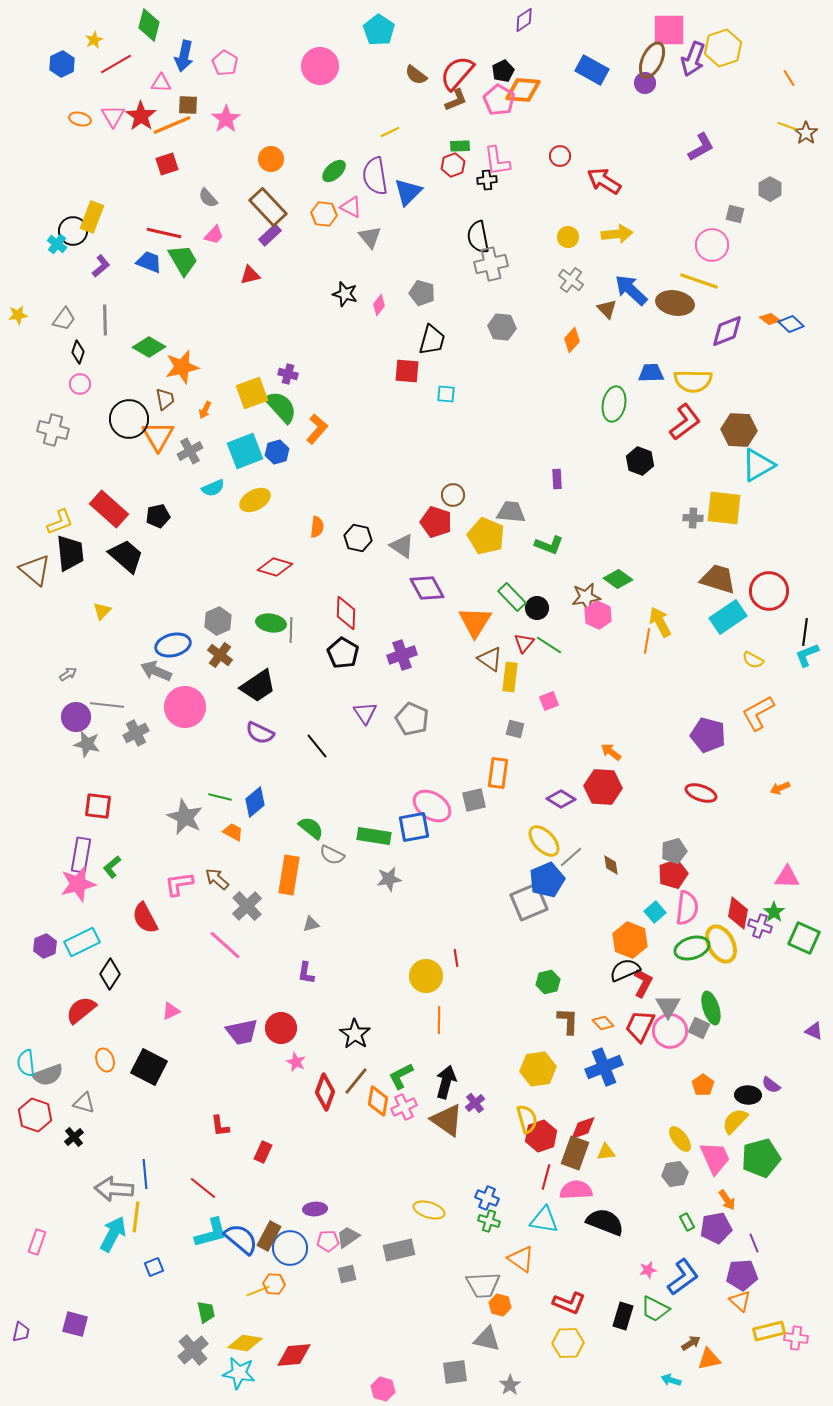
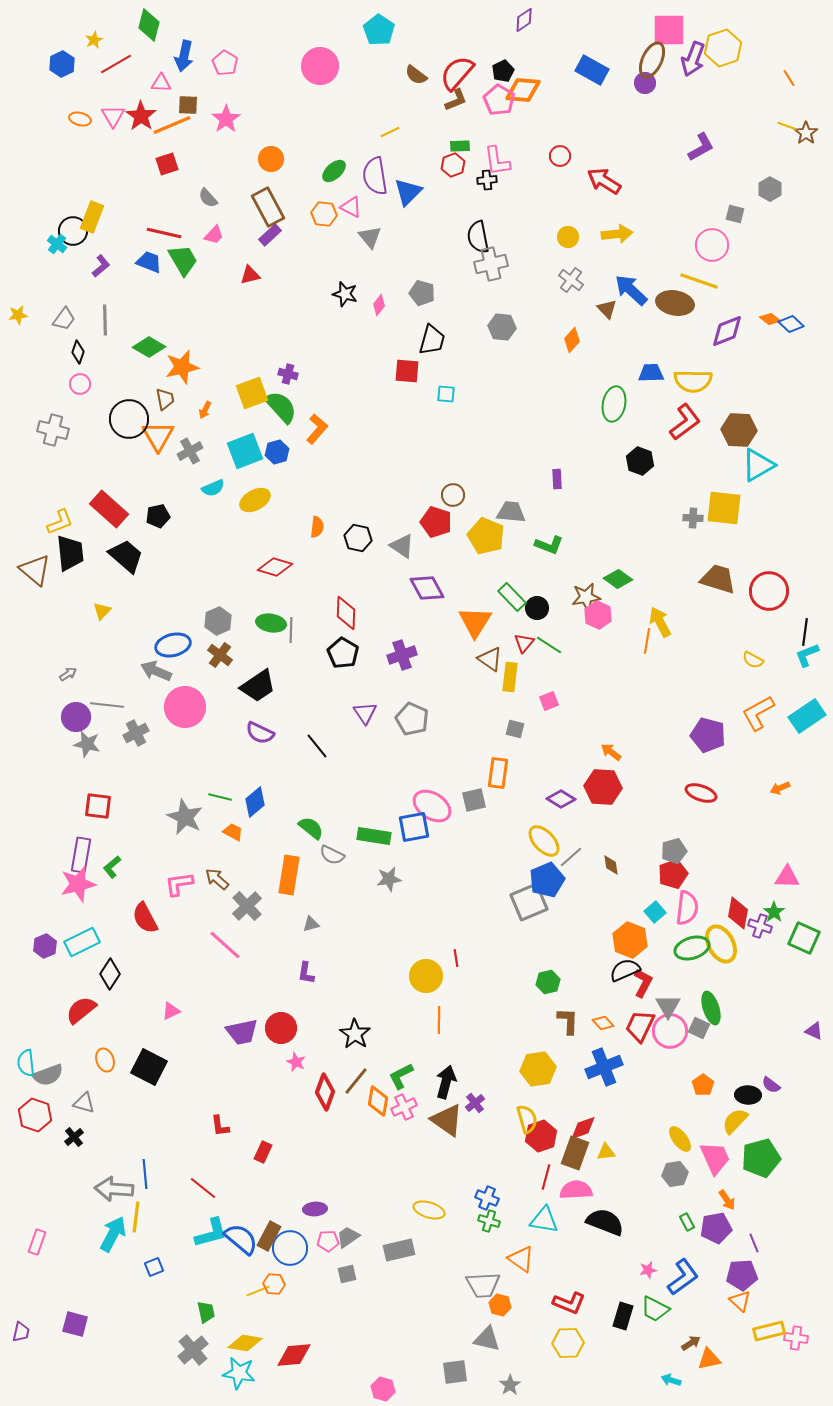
brown rectangle at (268, 207): rotated 15 degrees clockwise
cyan rectangle at (728, 617): moved 79 px right, 99 px down
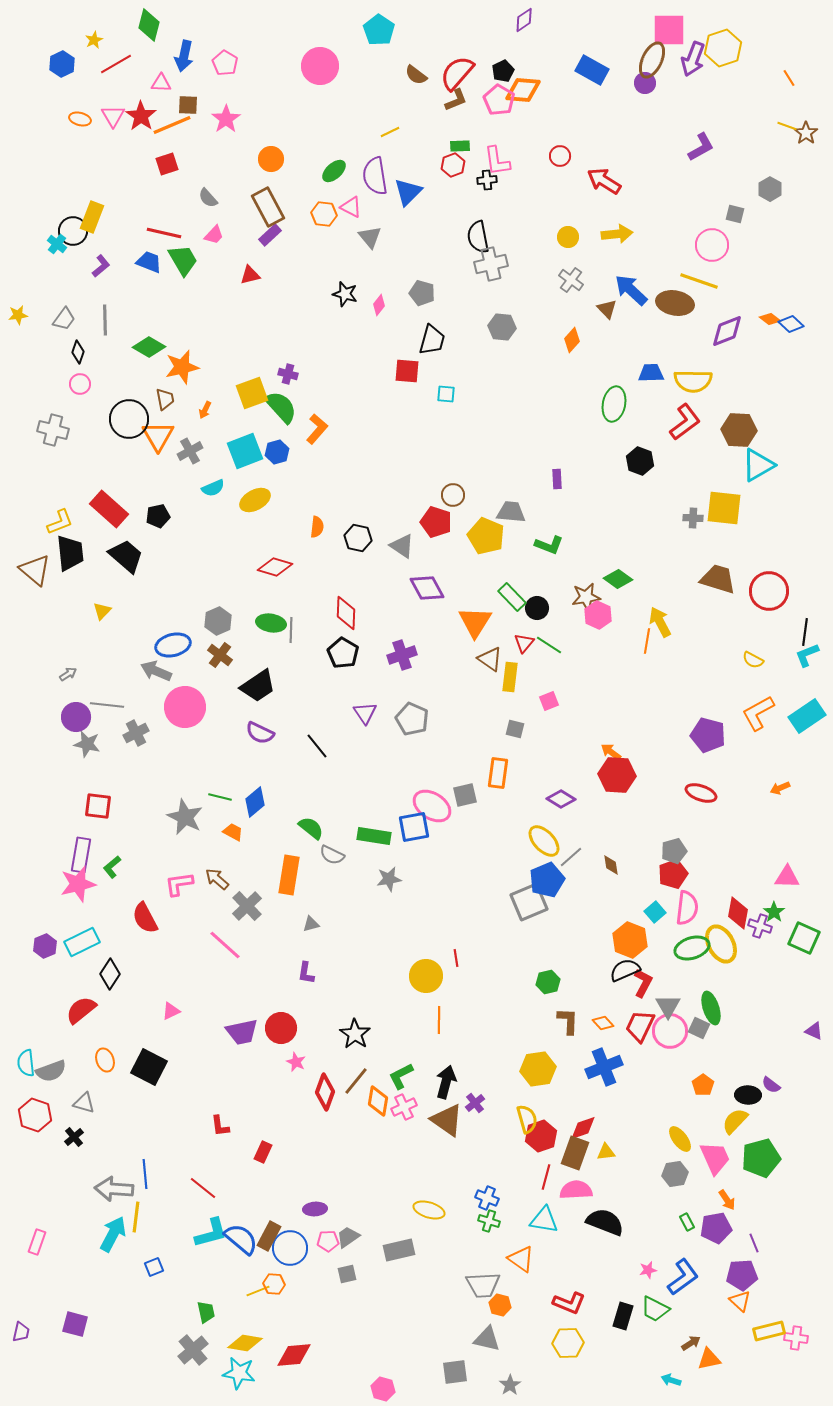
red hexagon at (603, 787): moved 14 px right, 12 px up
gray square at (474, 800): moved 9 px left, 5 px up
gray semicircle at (48, 1075): moved 3 px right, 4 px up
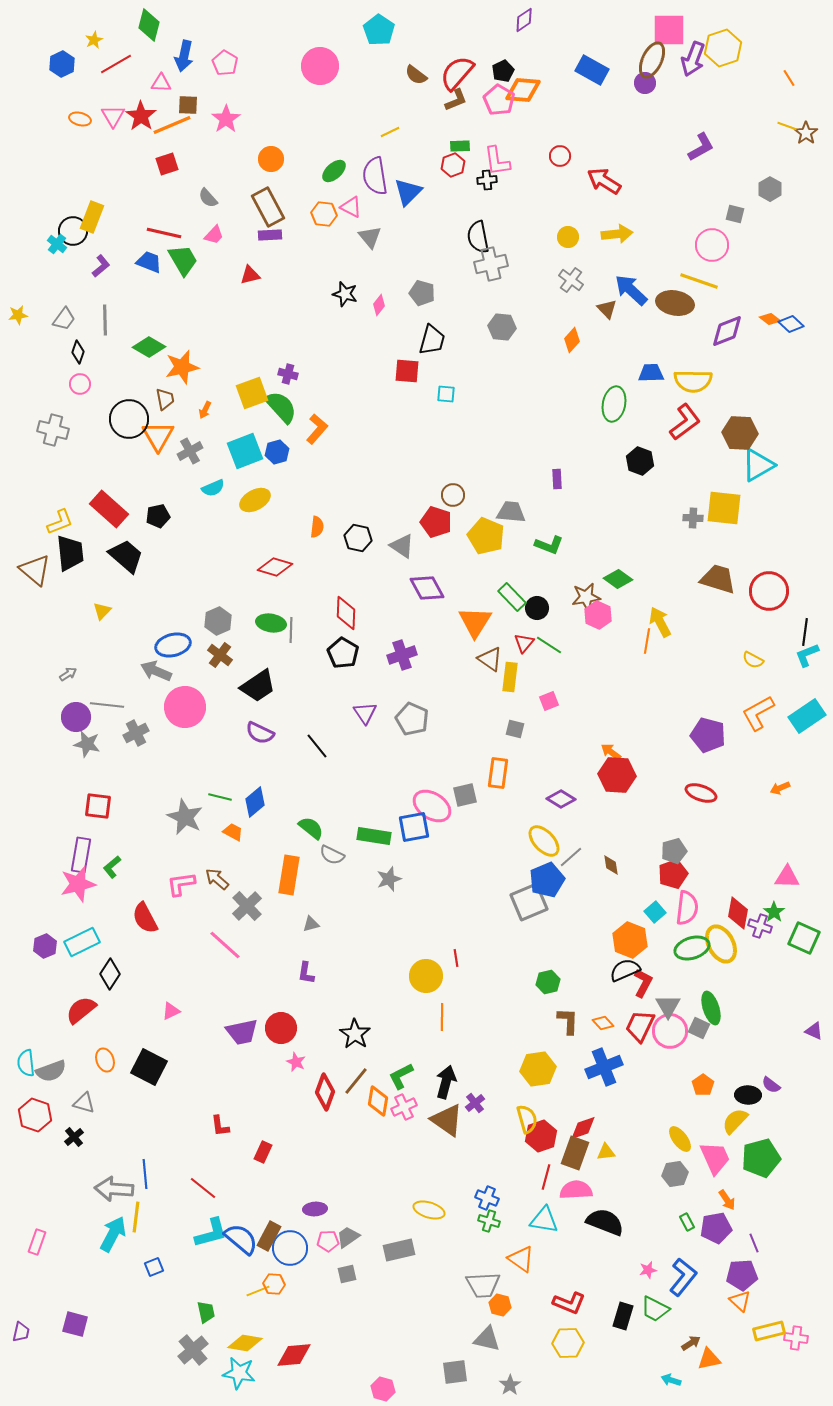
purple rectangle at (270, 235): rotated 40 degrees clockwise
brown hexagon at (739, 430): moved 1 px right, 3 px down
gray star at (389, 879): rotated 10 degrees counterclockwise
pink L-shape at (179, 884): moved 2 px right
orange line at (439, 1020): moved 3 px right, 3 px up
blue L-shape at (683, 1277): rotated 15 degrees counterclockwise
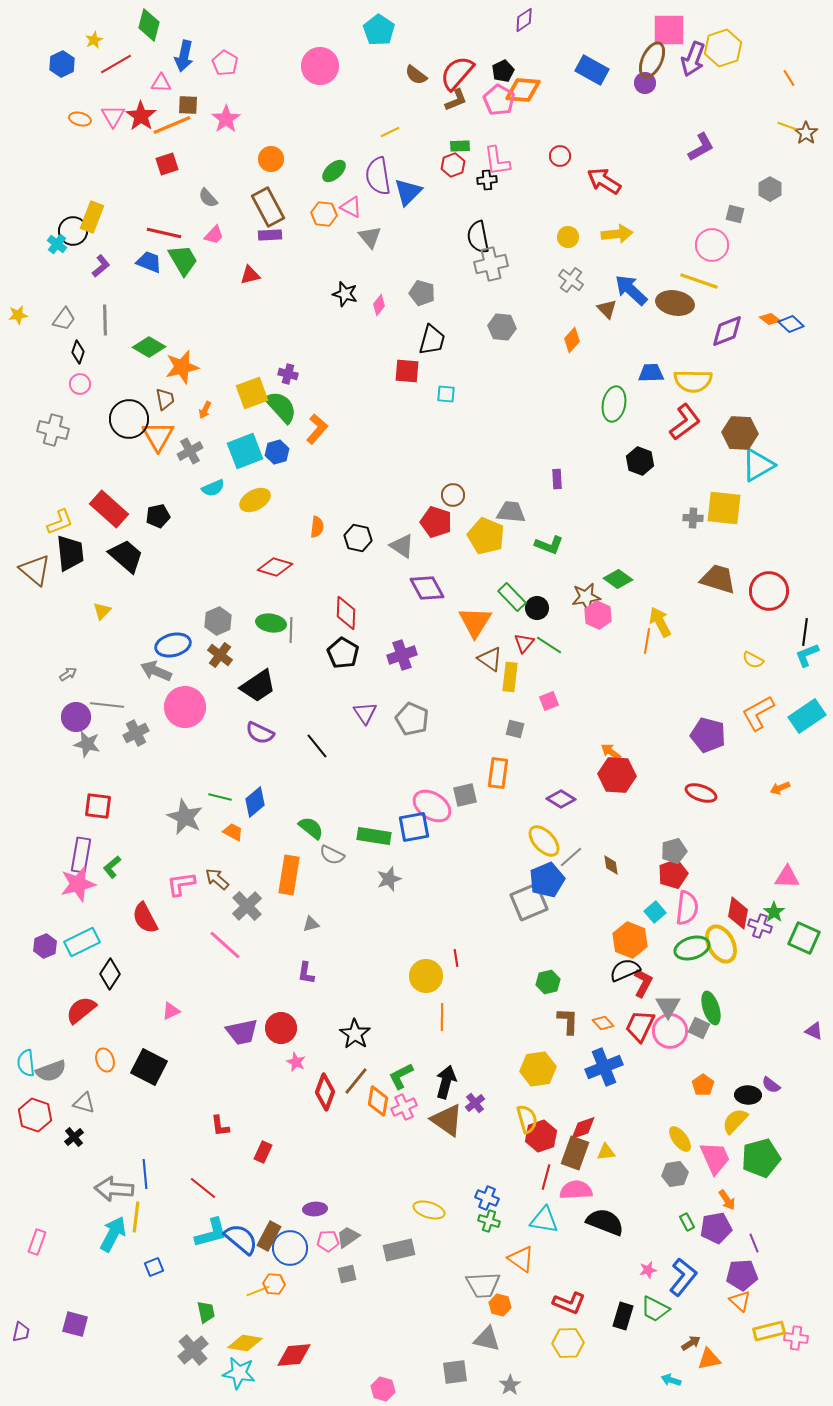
purple semicircle at (375, 176): moved 3 px right
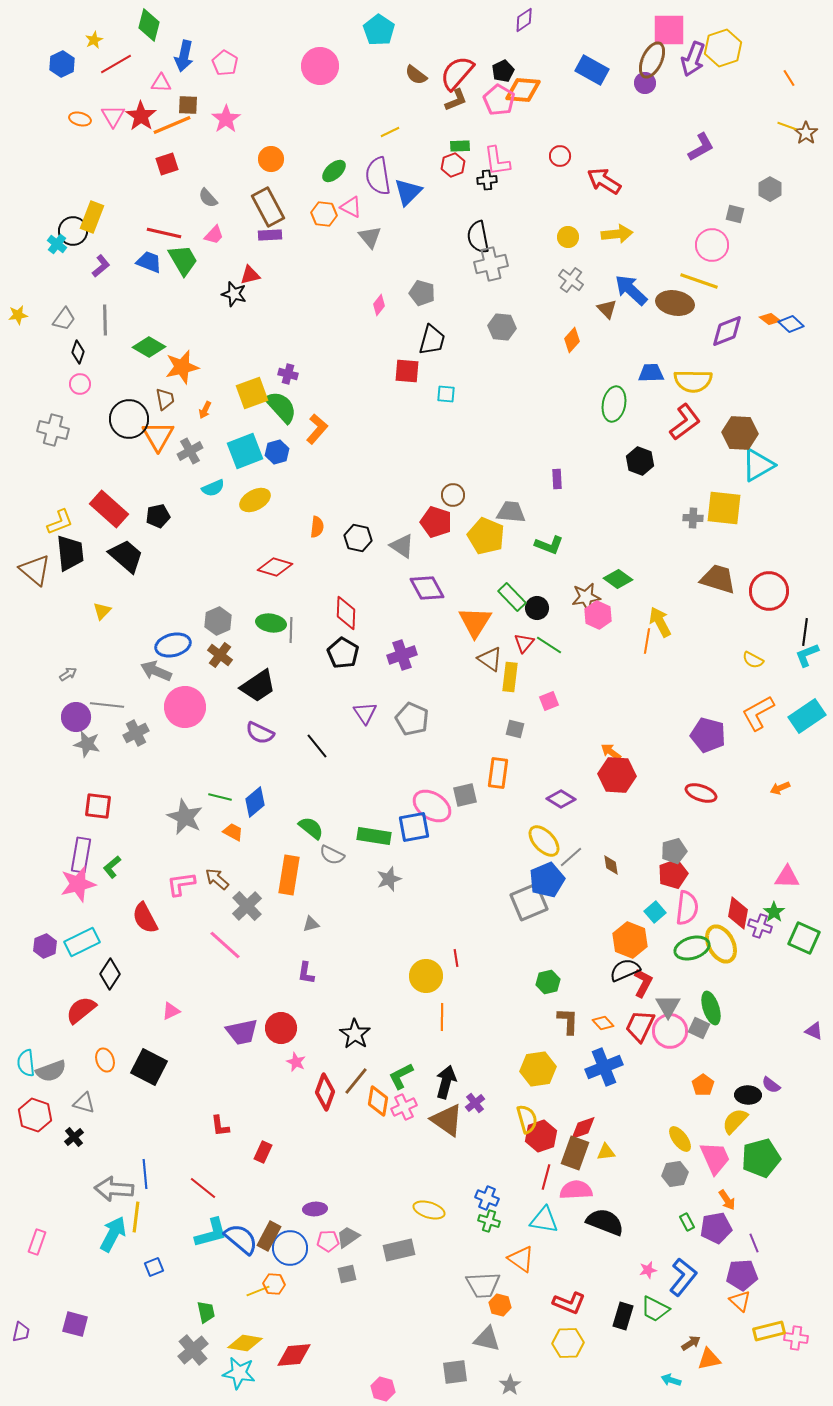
black star at (345, 294): moved 111 px left
